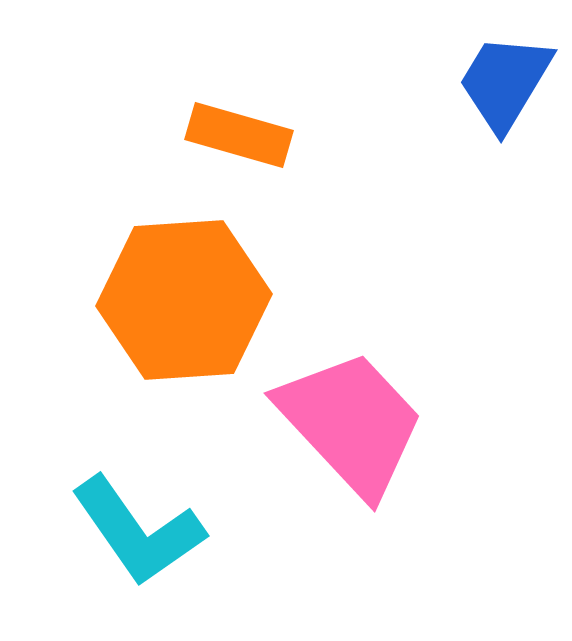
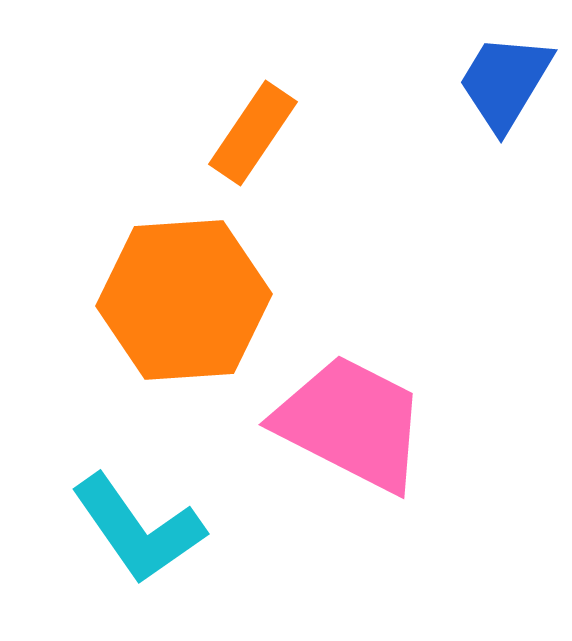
orange rectangle: moved 14 px right, 2 px up; rotated 72 degrees counterclockwise
pink trapezoid: rotated 20 degrees counterclockwise
cyan L-shape: moved 2 px up
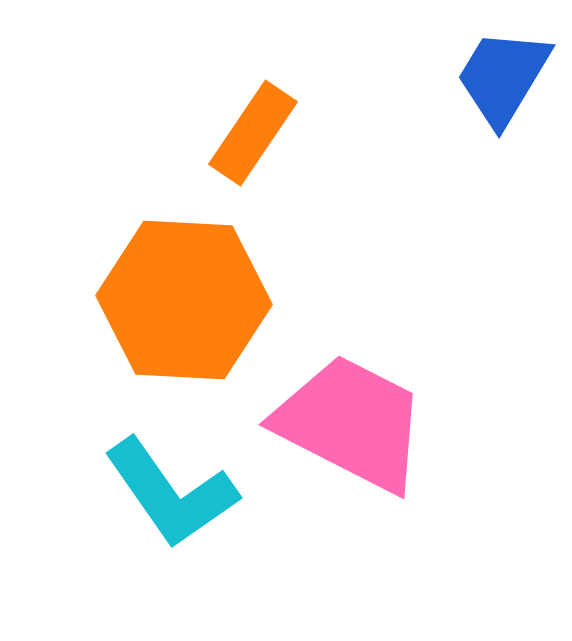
blue trapezoid: moved 2 px left, 5 px up
orange hexagon: rotated 7 degrees clockwise
cyan L-shape: moved 33 px right, 36 px up
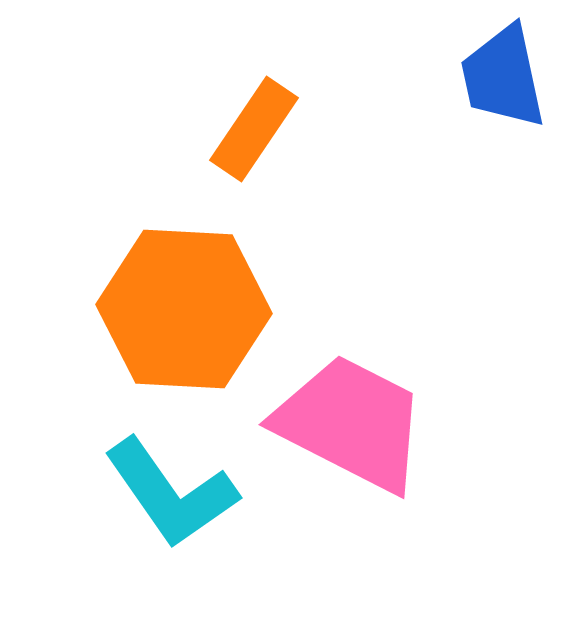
blue trapezoid: rotated 43 degrees counterclockwise
orange rectangle: moved 1 px right, 4 px up
orange hexagon: moved 9 px down
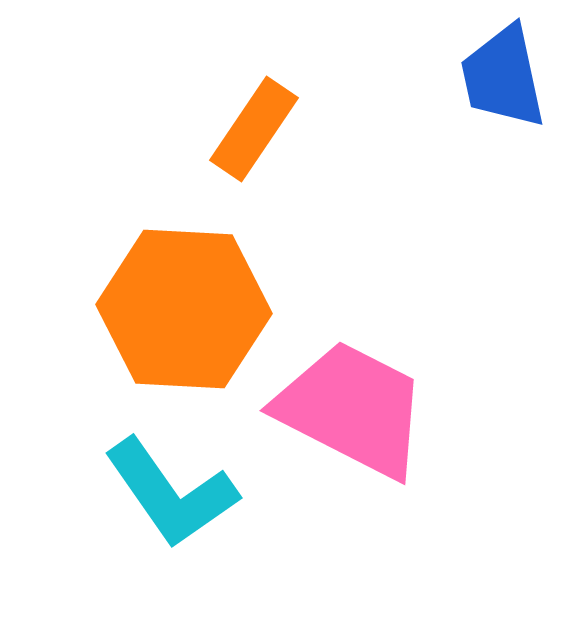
pink trapezoid: moved 1 px right, 14 px up
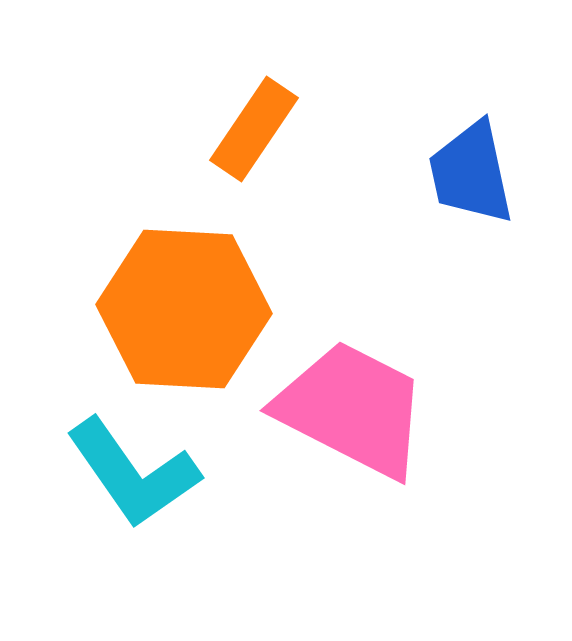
blue trapezoid: moved 32 px left, 96 px down
cyan L-shape: moved 38 px left, 20 px up
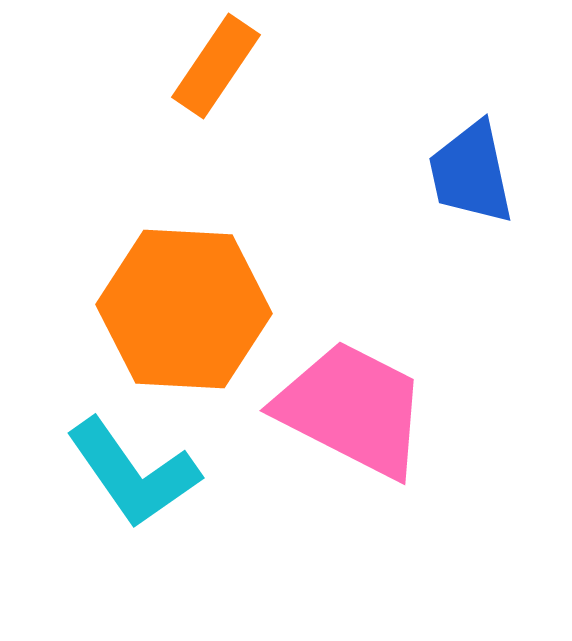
orange rectangle: moved 38 px left, 63 px up
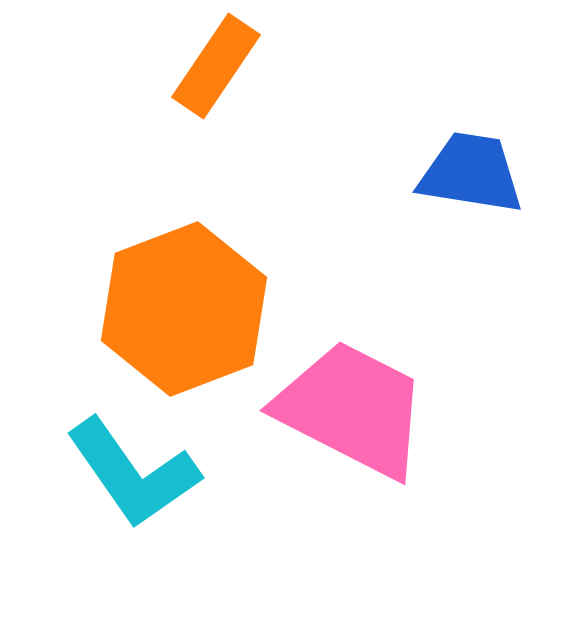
blue trapezoid: rotated 111 degrees clockwise
orange hexagon: rotated 24 degrees counterclockwise
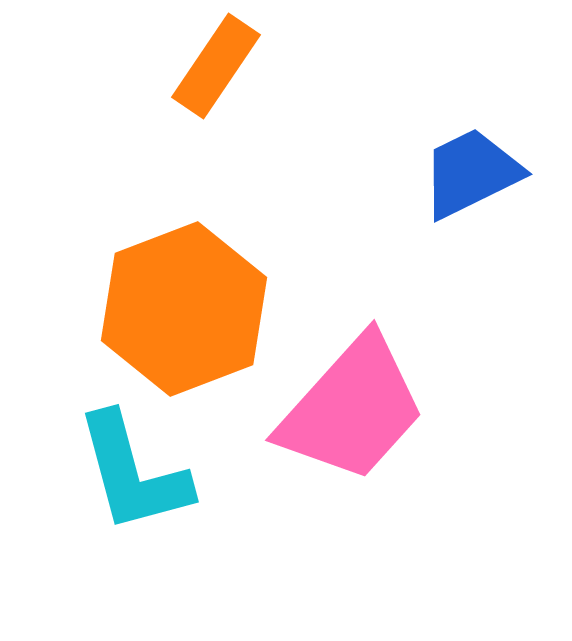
blue trapezoid: rotated 35 degrees counterclockwise
pink trapezoid: rotated 105 degrees clockwise
cyan L-shape: rotated 20 degrees clockwise
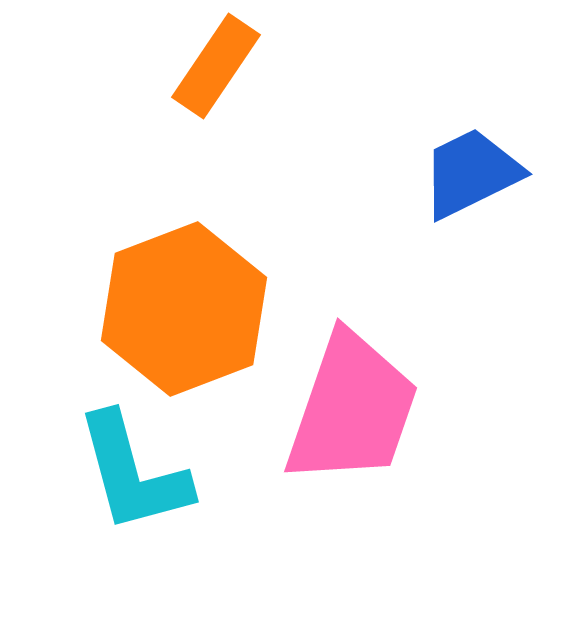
pink trapezoid: rotated 23 degrees counterclockwise
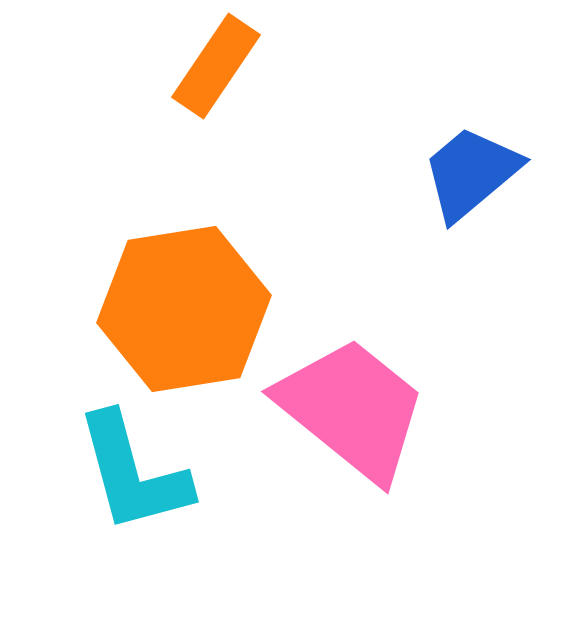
blue trapezoid: rotated 14 degrees counterclockwise
orange hexagon: rotated 12 degrees clockwise
pink trapezoid: rotated 70 degrees counterclockwise
